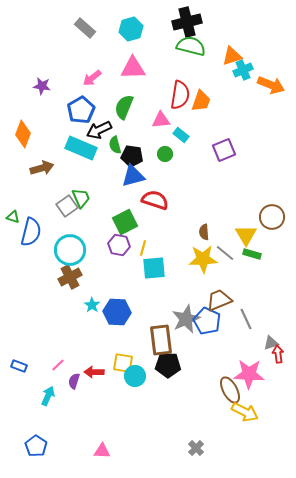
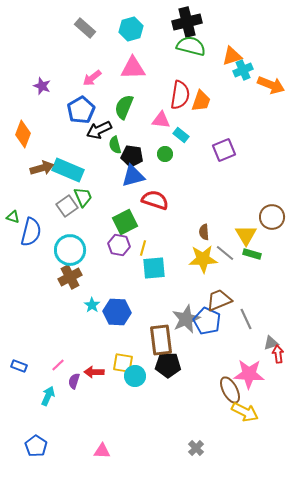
purple star at (42, 86): rotated 12 degrees clockwise
pink triangle at (161, 120): rotated 12 degrees clockwise
cyan rectangle at (81, 148): moved 13 px left, 22 px down
green trapezoid at (81, 198): moved 2 px right, 1 px up
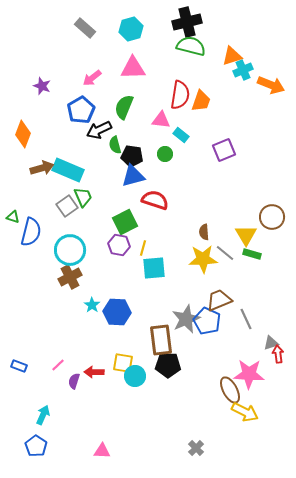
cyan arrow at (48, 396): moved 5 px left, 19 px down
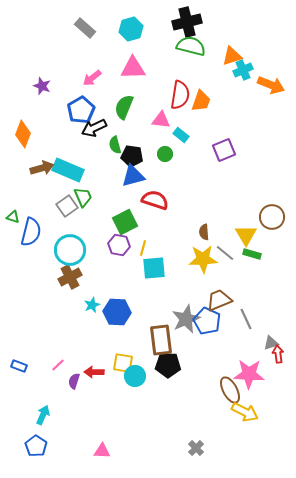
black arrow at (99, 130): moved 5 px left, 2 px up
cyan star at (92, 305): rotated 14 degrees clockwise
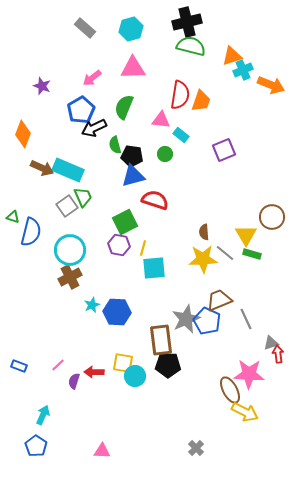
brown arrow at (42, 168): rotated 40 degrees clockwise
